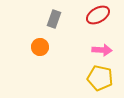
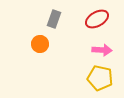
red ellipse: moved 1 px left, 4 px down
orange circle: moved 3 px up
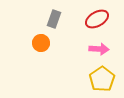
orange circle: moved 1 px right, 1 px up
pink arrow: moved 3 px left, 1 px up
yellow pentagon: moved 2 px right, 1 px down; rotated 25 degrees clockwise
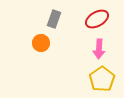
pink arrow: rotated 90 degrees clockwise
